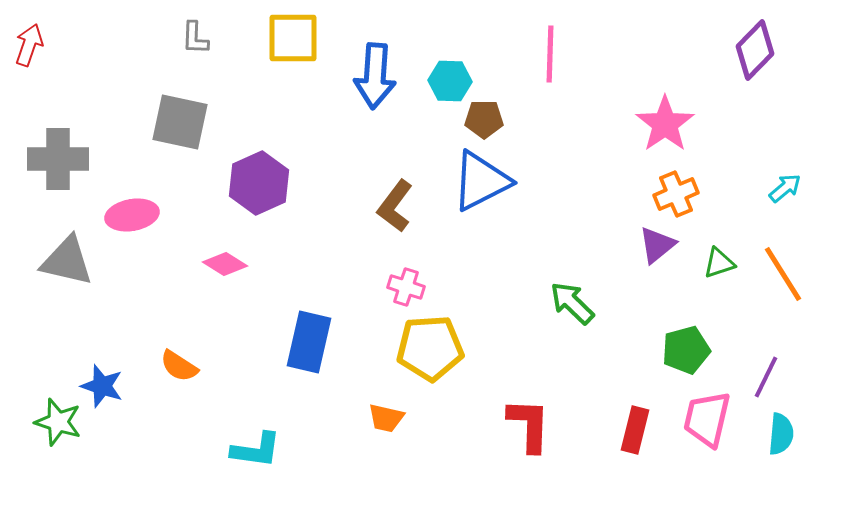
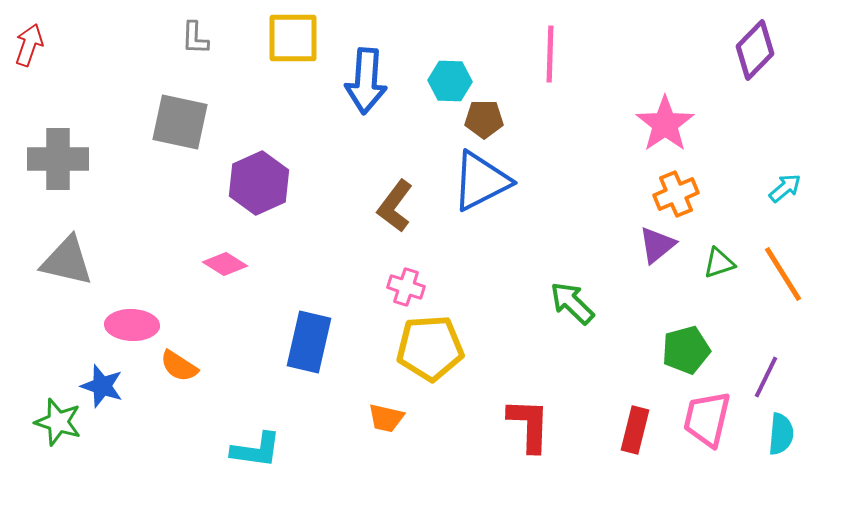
blue arrow: moved 9 px left, 5 px down
pink ellipse: moved 110 px down; rotated 12 degrees clockwise
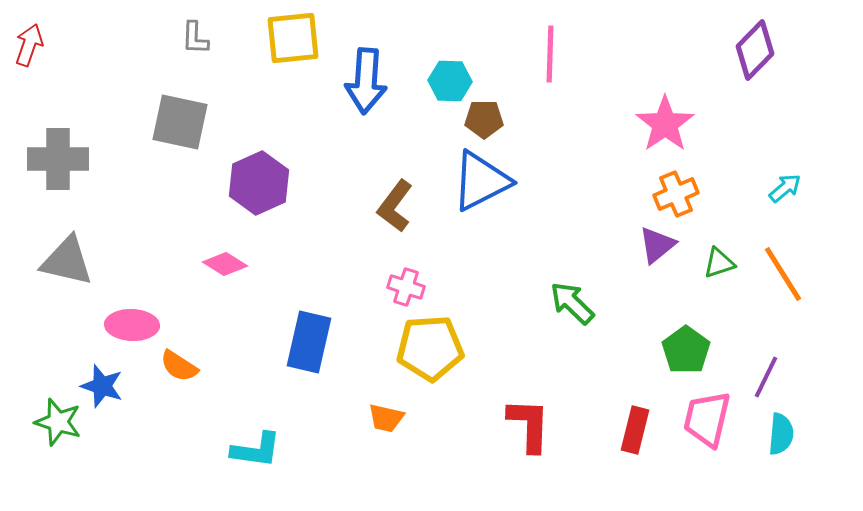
yellow square: rotated 6 degrees counterclockwise
green pentagon: rotated 21 degrees counterclockwise
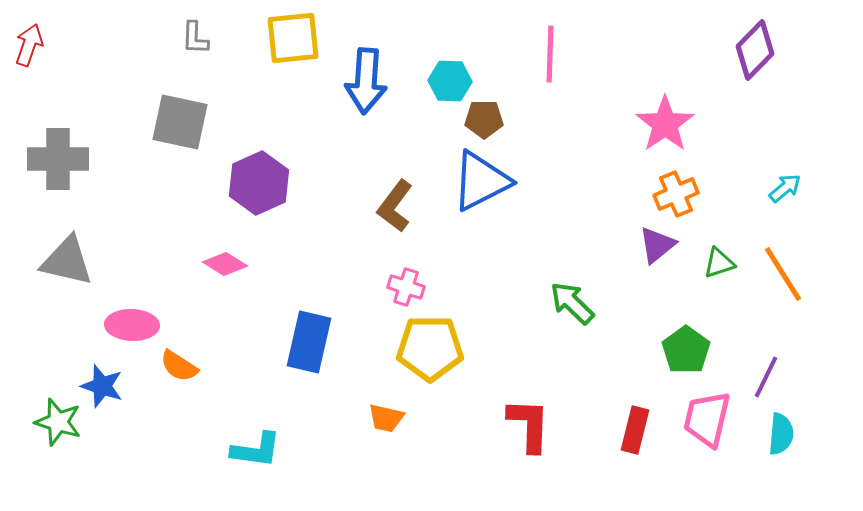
yellow pentagon: rotated 4 degrees clockwise
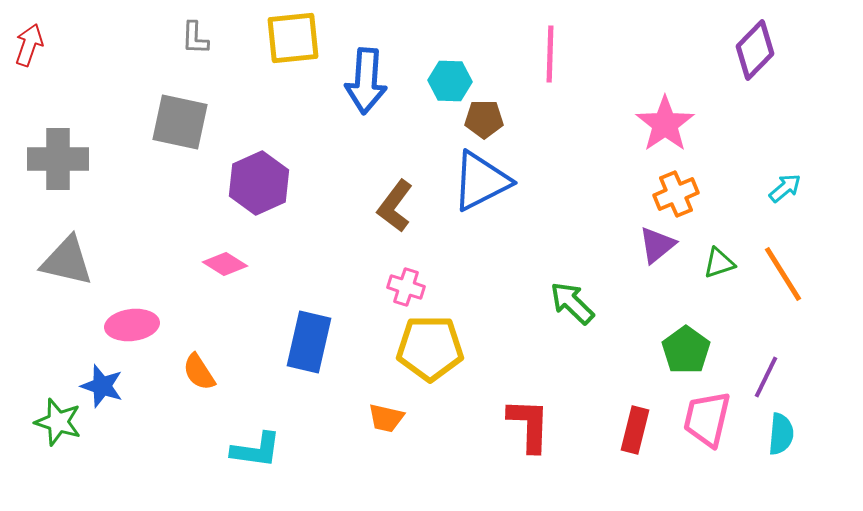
pink ellipse: rotated 9 degrees counterclockwise
orange semicircle: moved 20 px right, 6 px down; rotated 24 degrees clockwise
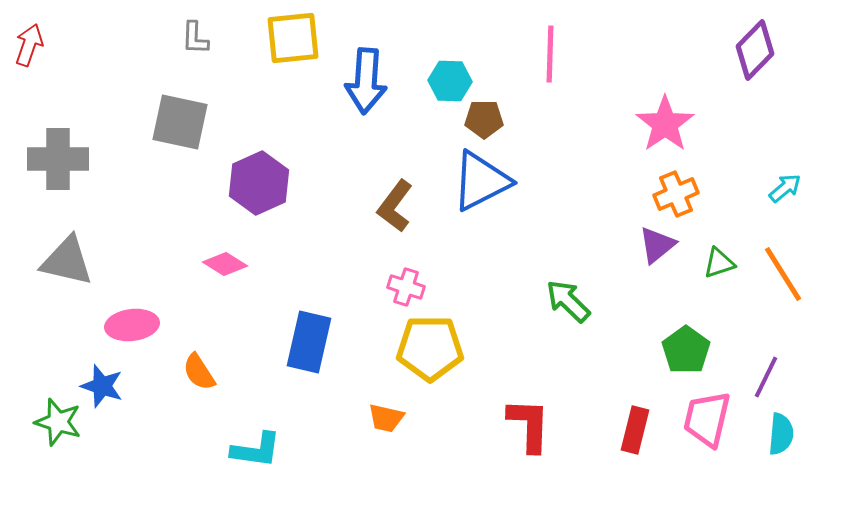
green arrow: moved 4 px left, 2 px up
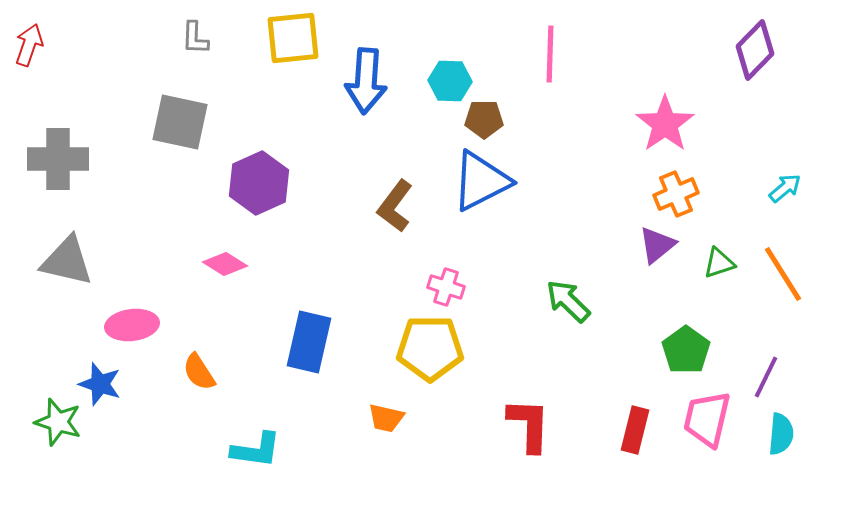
pink cross: moved 40 px right
blue star: moved 2 px left, 2 px up
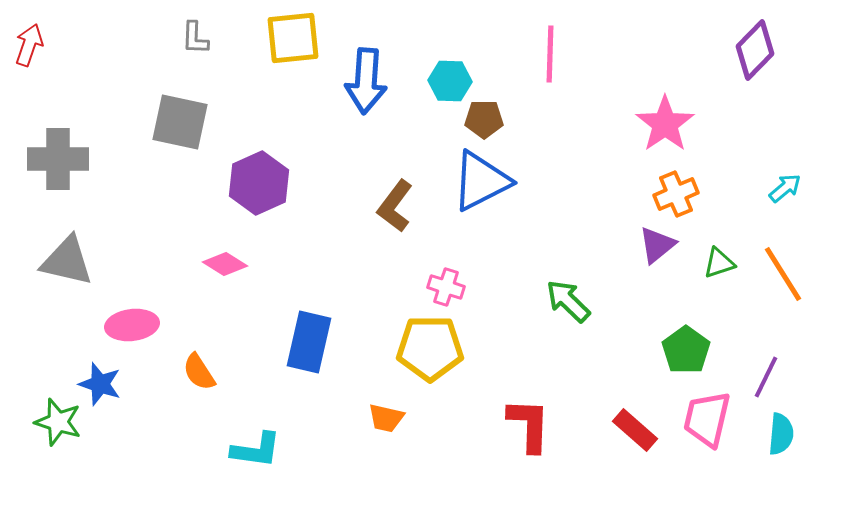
red rectangle: rotated 63 degrees counterclockwise
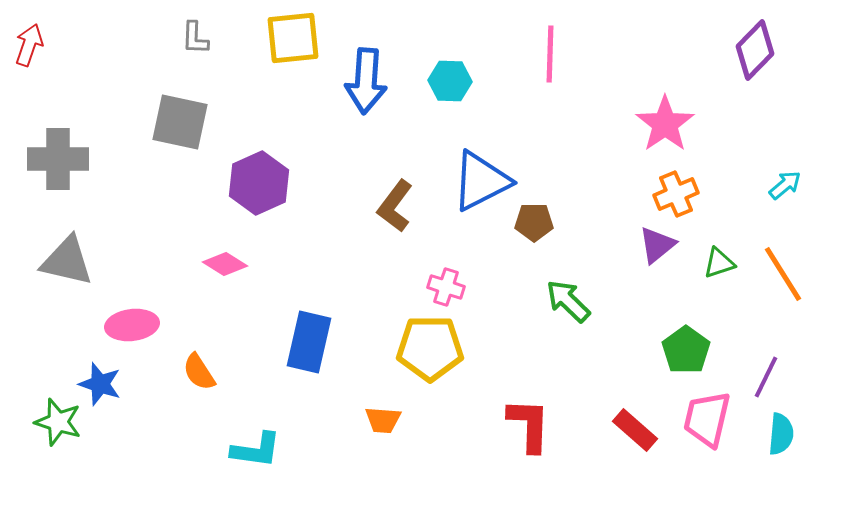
brown pentagon: moved 50 px right, 103 px down
cyan arrow: moved 3 px up
orange trapezoid: moved 3 px left, 2 px down; rotated 9 degrees counterclockwise
